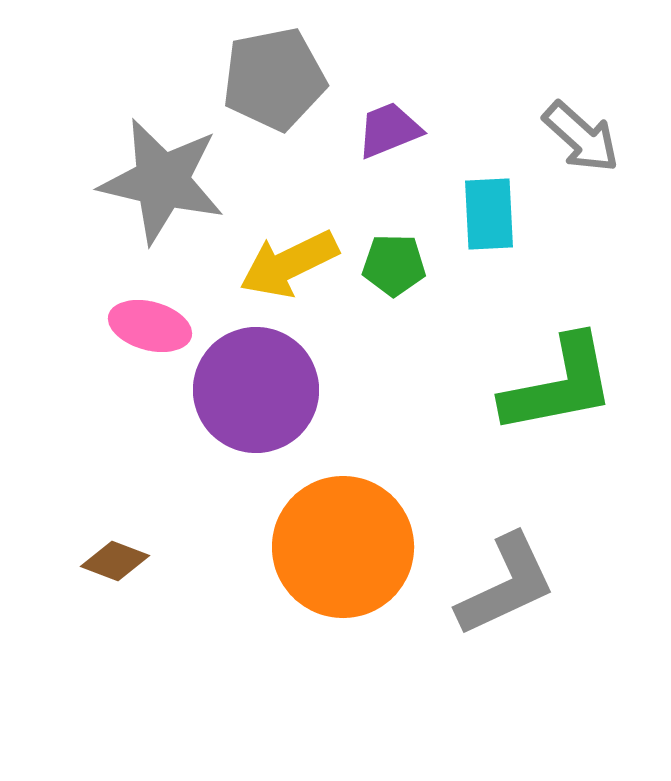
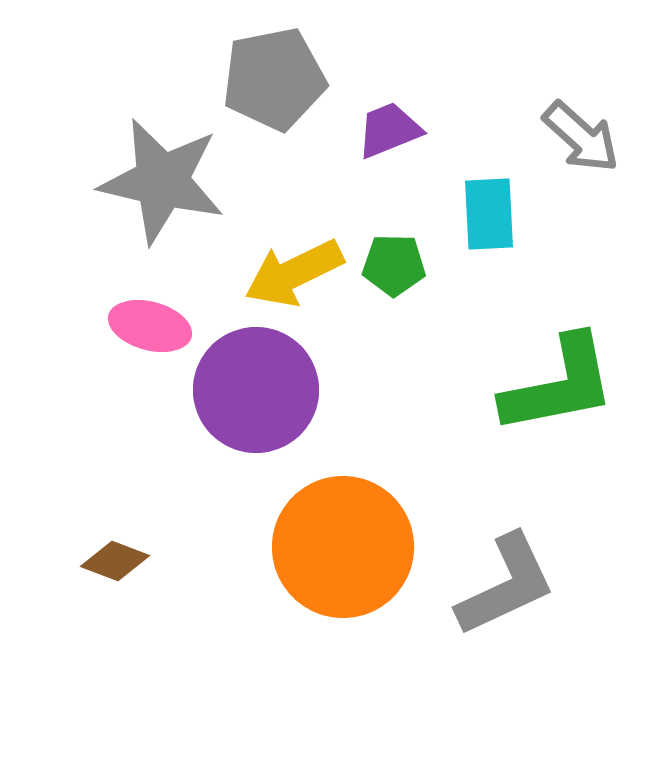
yellow arrow: moved 5 px right, 9 px down
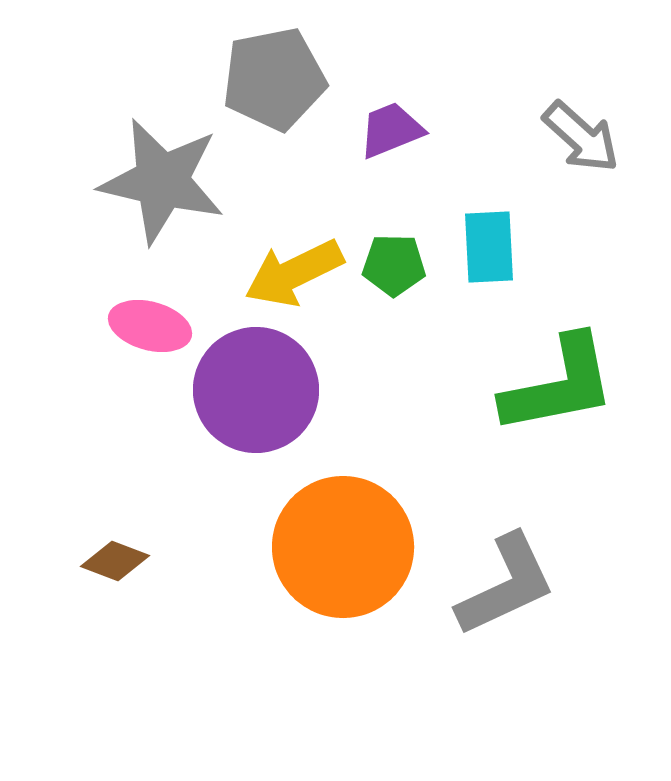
purple trapezoid: moved 2 px right
cyan rectangle: moved 33 px down
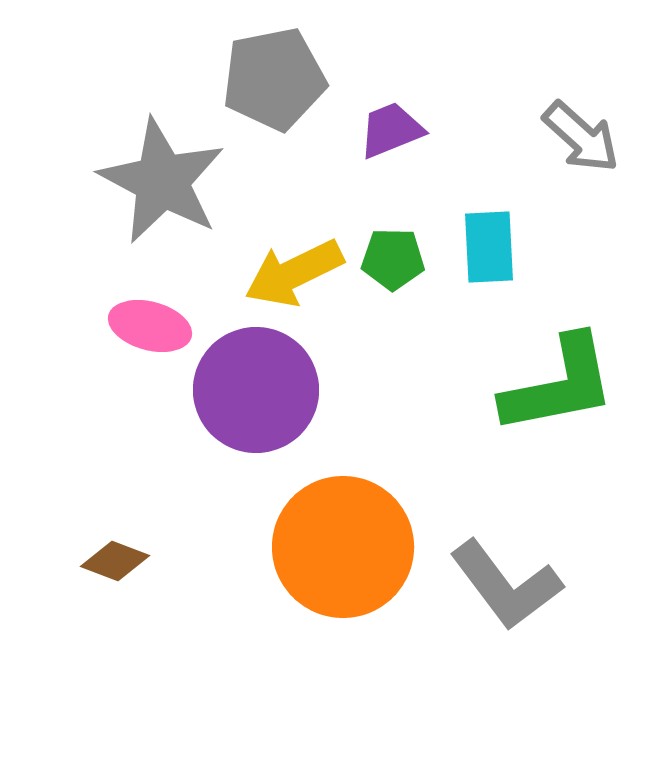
gray star: rotated 15 degrees clockwise
green pentagon: moved 1 px left, 6 px up
gray L-shape: rotated 78 degrees clockwise
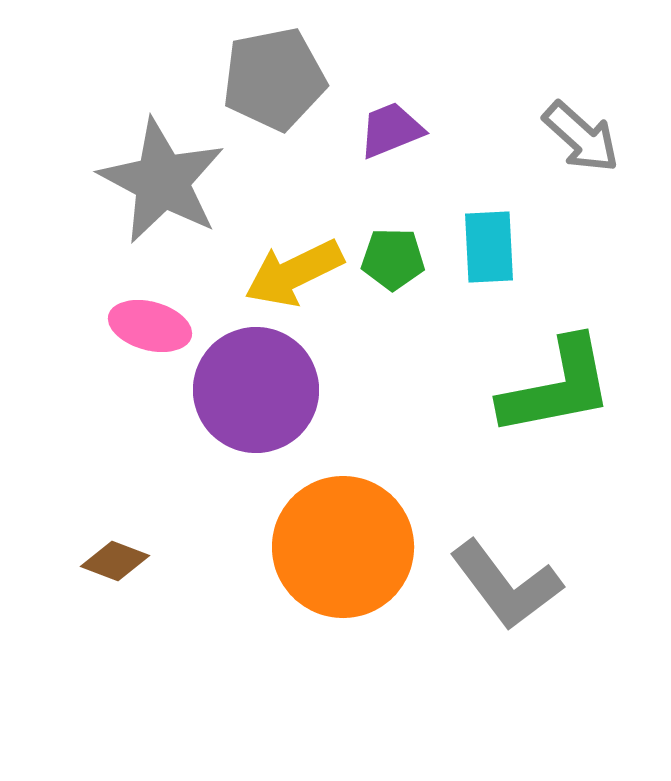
green L-shape: moved 2 px left, 2 px down
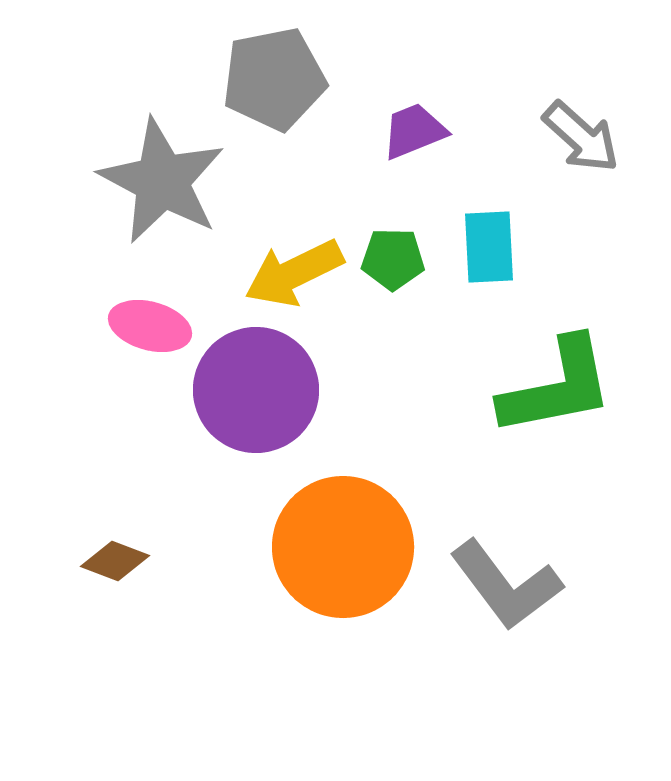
purple trapezoid: moved 23 px right, 1 px down
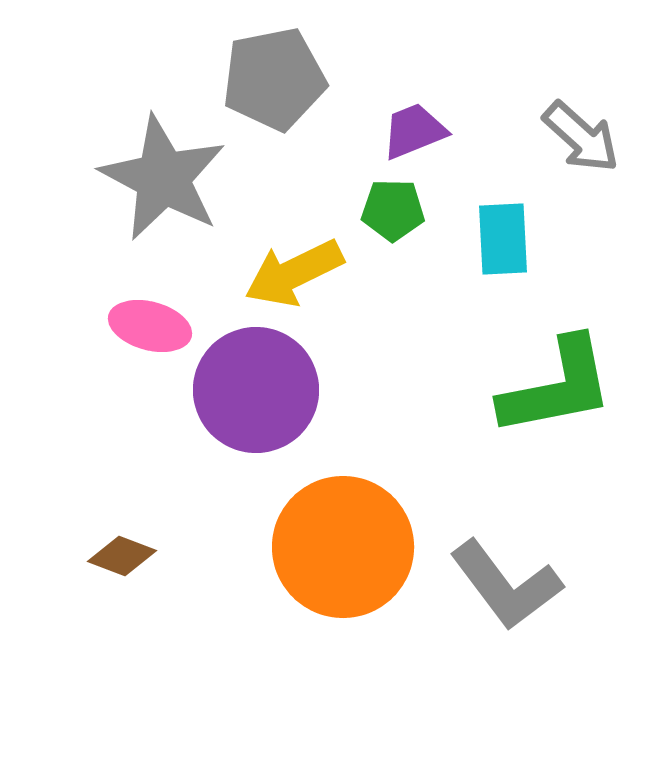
gray star: moved 1 px right, 3 px up
cyan rectangle: moved 14 px right, 8 px up
green pentagon: moved 49 px up
brown diamond: moved 7 px right, 5 px up
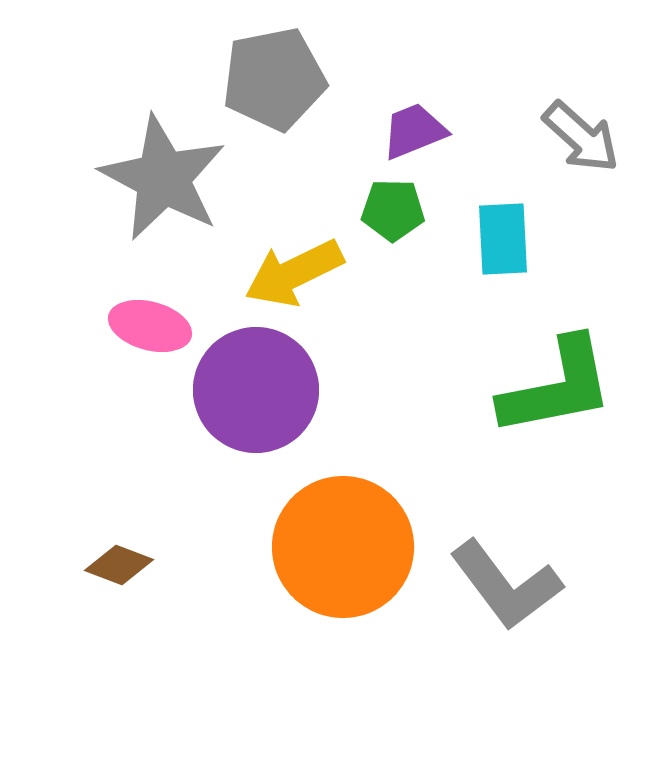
brown diamond: moved 3 px left, 9 px down
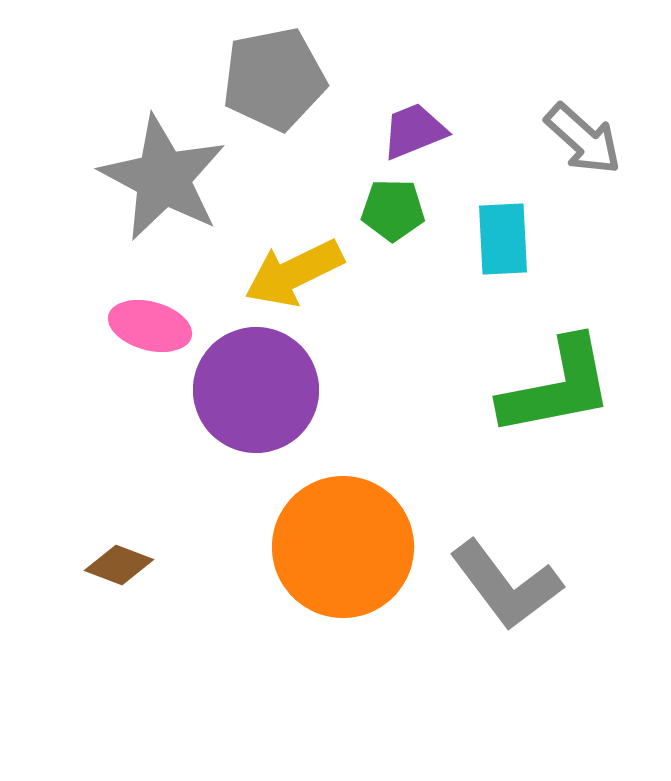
gray arrow: moved 2 px right, 2 px down
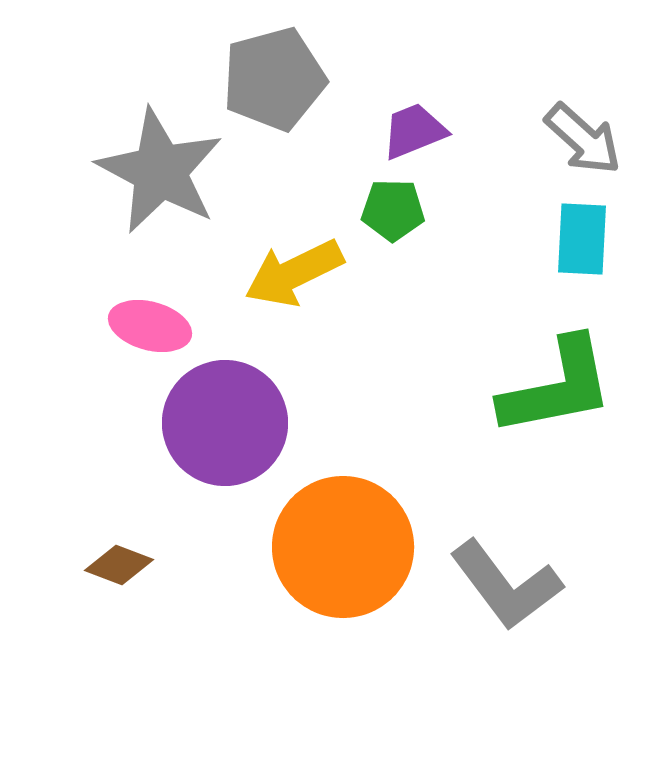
gray pentagon: rotated 4 degrees counterclockwise
gray star: moved 3 px left, 7 px up
cyan rectangle: moved 79 px right; rotated 6 degrees clockwise
purple circle: moved 31 px left, 33 px down
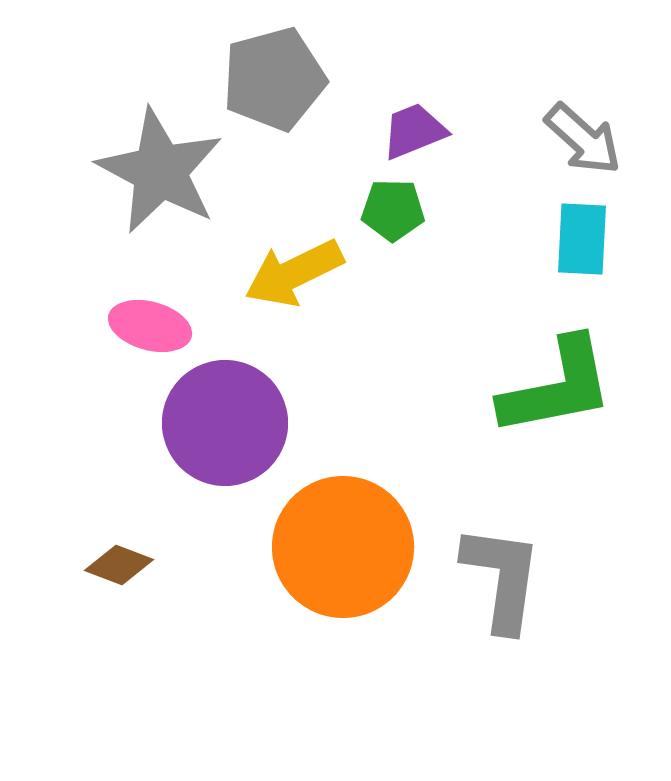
gray L-shape: moved 4 px left, 7 px up; rotated 135 degrees counterclockwise
